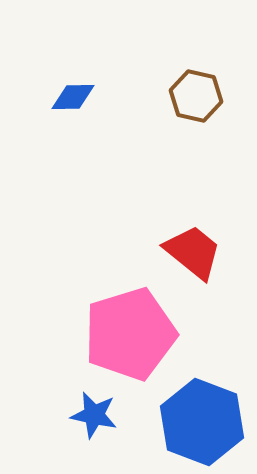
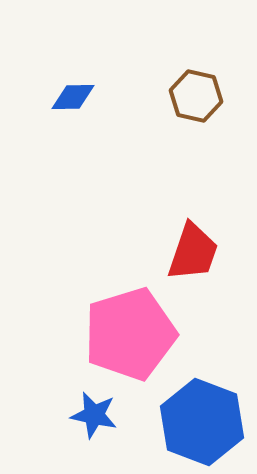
red trapezoid: rotated 70 degrees clockwise
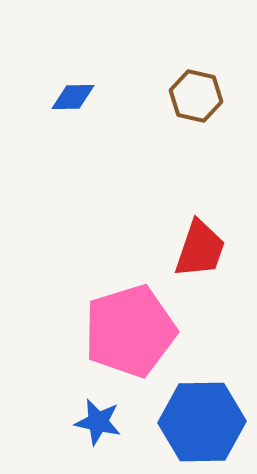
red trapezoid: moved 7 px right, 3 px up
pink pentagon: moved 3 px up
blue star: moved 4 px right, 7 px down
blue hexagon: rotated 22 degrees counterclockwise
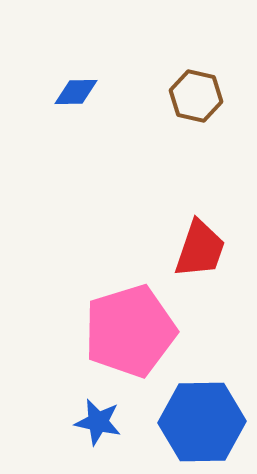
blue diamond: moved 3 px right, 5 px up
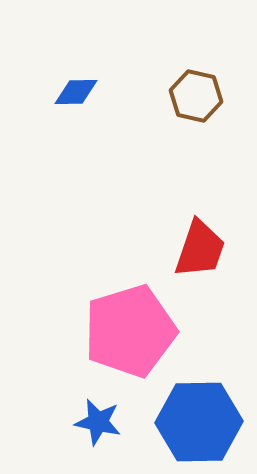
blue hexagon: moved 3 px left
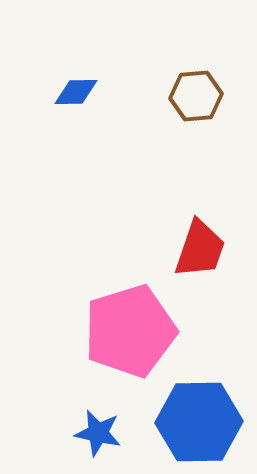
brown hexagon: rotated 18 degrees counterclockwise
blue star: moved 11 px down
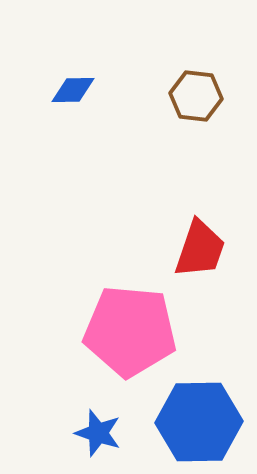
blue diamond: moved 3 px left, 2 px up
brown hexagon: rotated 12 degrees clockwise
pink pentagon: rotated 22 degrees clockwise
blue star: rotated 6 degrees clockwise
